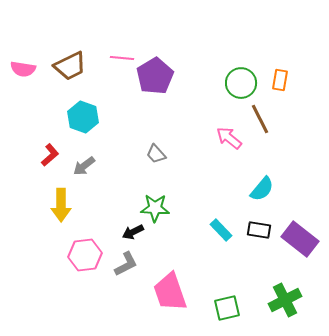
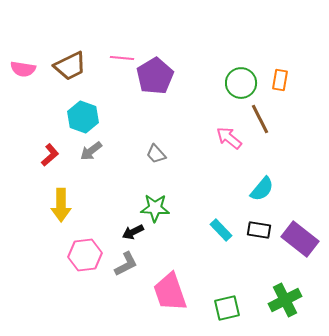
gray arrow: moved 7 px right, 15 px up
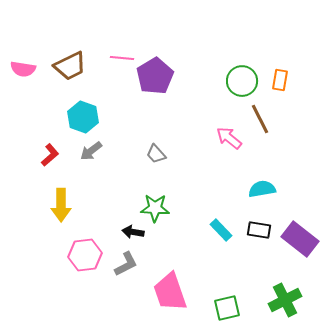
green circle: moved 1 px right, 2 px up
cyan semicircle: rotated 140 degrees counterclockwise
black arrow: rotated 35 degrees clockwise
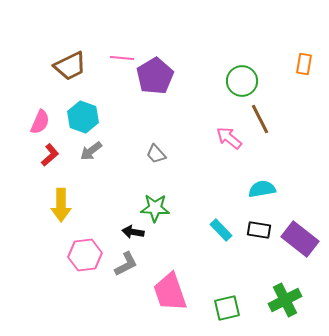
pink semicircle: moved 17 px right, 53 px down; rotated 75 degrees counterclockwise
orange rectangle: moved 24 px right, 16 px up
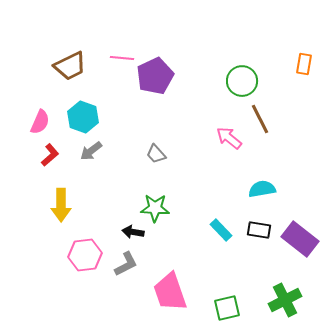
purple pentagon: rotated 6 degrees clockwise
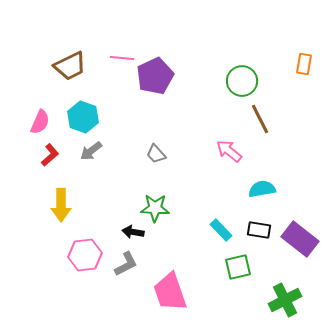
pink arrow: moved 13 px down
green square: moved 11 px right, 41 px up
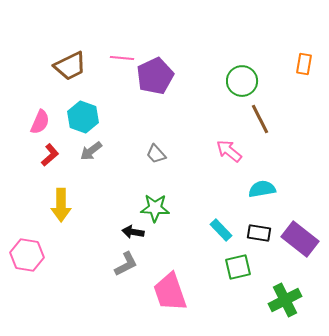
black rectangle: moved 3 px down
pink hexagon: moved 58 px left; rotated 16 degrees clockwise
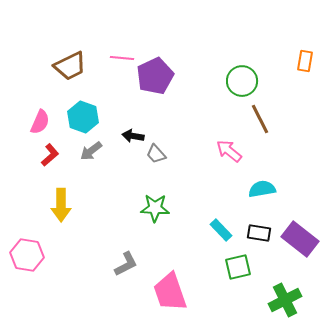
orange rectangle: moved 1 px right, 3 px up
black arrow: moved 96 px up
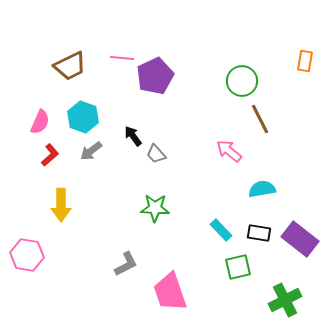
black arrow: rotated 45 degrees clockwise
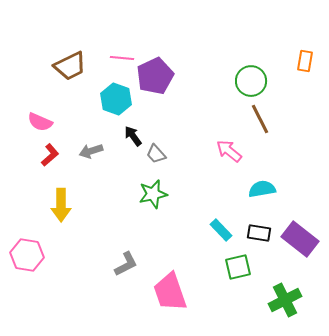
green circle: moved 9 px right
cyan hexagon: moved 33 px right, 18 px up
pink semicircle: rotated 90 degrees clockwise
gray arrow: rotated 20 degrees clockwise
green star: moved 2 px left, 14 px up; rotated 16 degrees counterclockwise
